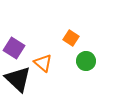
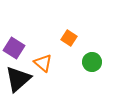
orange square: moved 2 px left
green circle: moved 6 px right, 1 px down
black triangle: rotated 36 degrees clockwise
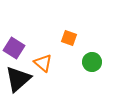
orange square: rotated 14 degrees counterclockwise
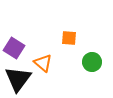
orange square: rotated 14 degrees counterclockwise
black triangle: rotated 12 degrees counterclockwise
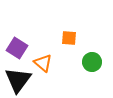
purple square: moved 3 px right
black triangle: moved 1 px down
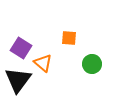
purple square: moved 4 px right
green circle: moved 2 px down
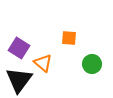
purple square: moved 2 px left
black triangle: moved 1 px right
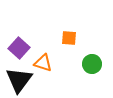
purple square: rotated 10 degrees clockwise
orange triangle: rotated 24 degrees counterclockwise
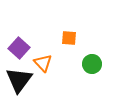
orange triangle: rotated 30 degrees clockwise
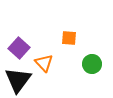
orange triangle: moved 1 px right
black triangle: moved 1 px left
